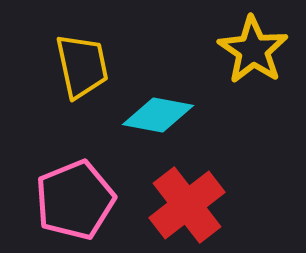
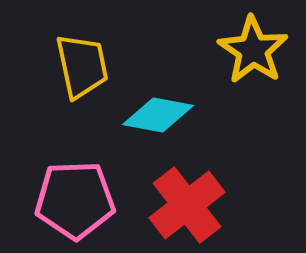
pink pentagon: rotated 20 degrees clockwise
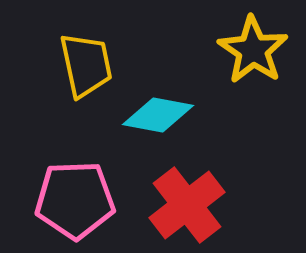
yellow trapezoid: moved 4 px right, 1 px up
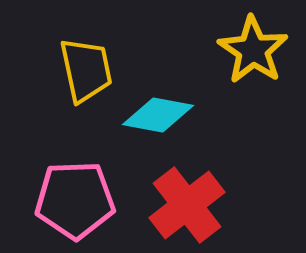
yellow trapezoid: moved 5 px down
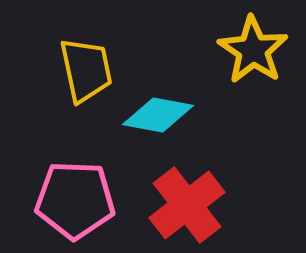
pink pentagon: rotated 4 degrees clockwise
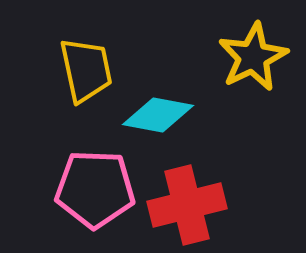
yellow star: moved 7 px down; rotated 12 degrees clockwise
pink pentagon: moved 20 px right, 11 px up
red cross: rotated 24 degrees clockwise
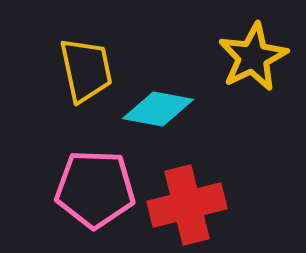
cyan diamond: moved 6 px up
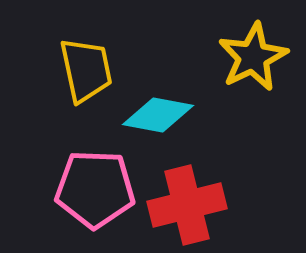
cyan diamond: moved 6 px down
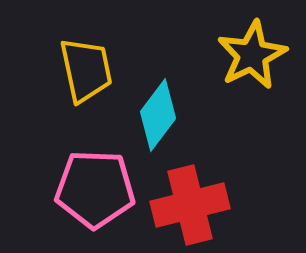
yellow star: moved 1 px left, 2 px up
cyan diamond: rotated 64 degrees counterclockwise
red cross: moved 3 px right
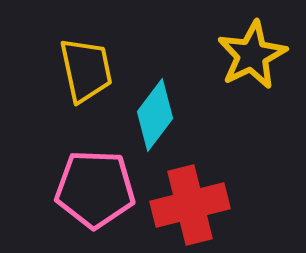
cyan diamond: moved 3 px left
